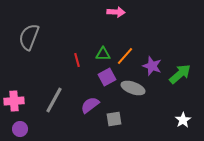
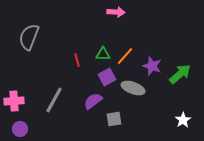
purple semicircle: moved 3 px right, 4 px up
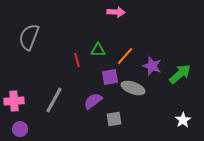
green triangle: moved 5 px left, 4 px up
purple square: moved 3 px right; rotated 18 degrees clockwise
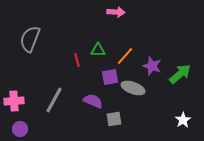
gray semicircle: moved 1 px right, 2 px down
purple semicircle: rotated 60 degrees clockwise
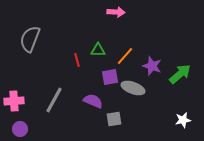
white star: rotated 21 degrees clockwise
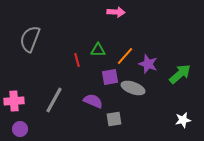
purple star: moved 4 px left, 2 px up
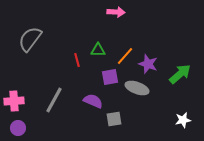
gray semicircle: rotated 16 degrees clockwise
gray ellipse: moved 4 px right
purple circle: moved 2 px left, 1 px up
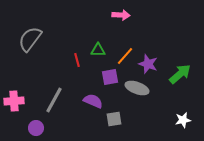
pink arrow: moved 5 px right, 3 px down
purple circle: moved 18 px right
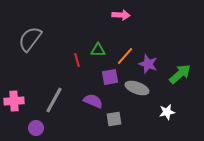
white star: moved 16 px left, 8 px up
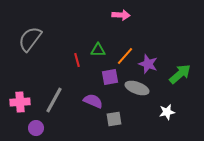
pink cross: moved 6 px right, 1 px down
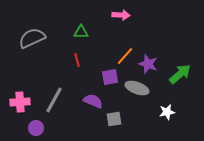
gray semicircle: moved 2 px right, 1 px up; rotated 28 degrees clockwise
green triangle: moved 17 px left, 18 px up
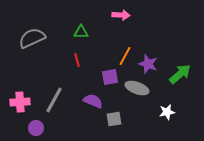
orange line: rotated 12 degrees counterclockwise
